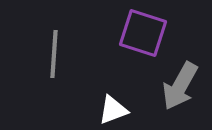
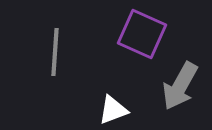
purple square: moved 1 px left, 1 px down; rotated 6 degrees clockwise
gray line: moved 1 px right, 2 px up
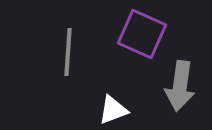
gray line: moved 13 px right
gray arrow: rotated 21 degrees counterclockwise
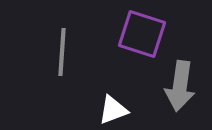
purple square: rotated 6 degrees counterclockwise
gray line: moved 6 px left
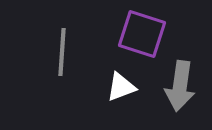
white triangle: moved 8 px right, 23 px up
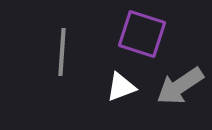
gray arrow: rotated 48 degrees clockwise
